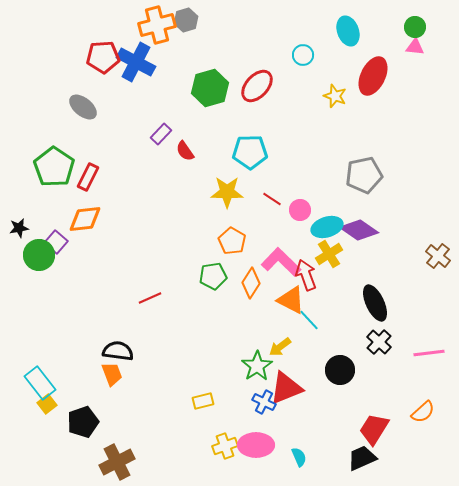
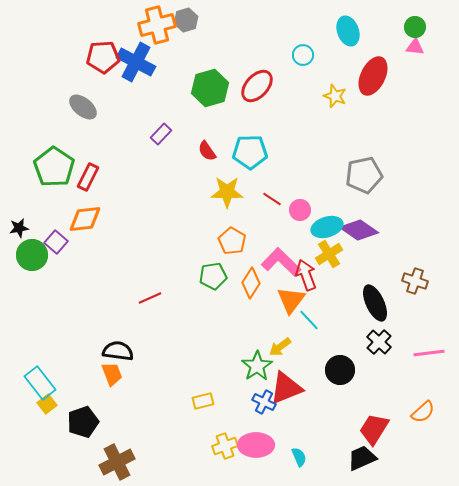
red semicircle at (185, 151): moved 22 px right
green circle at (39, 255): moved 7 px left
brown cross at (438, 256): moved 23 px left, 25 px down; rotated 20 degrees counterclockwise
orange triangle at (291, 300): rotated 40 degrees clockwise
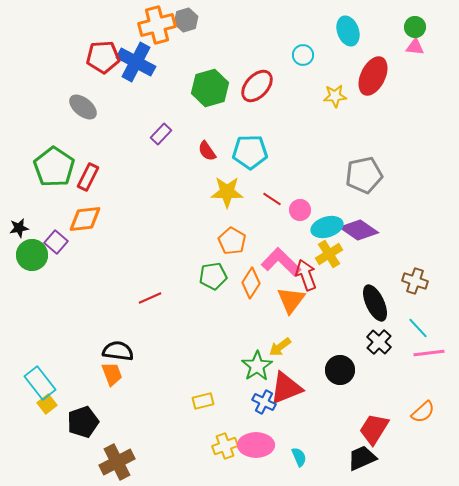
yellow star at (335, 96): rotated 25 degrees counterclockwise
cyan line at (309, 320): moved 109 px right, 8 px down
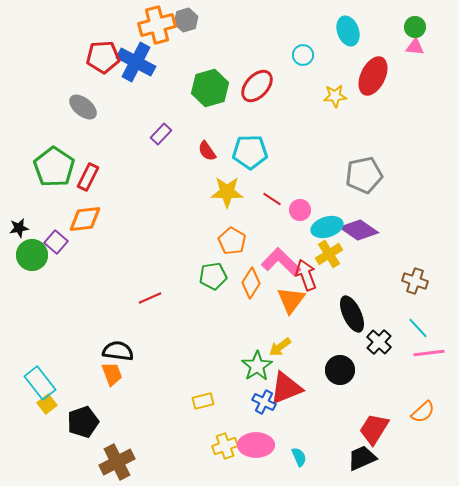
black ellipse at (375, 303): moved 23 px left, 11 px down
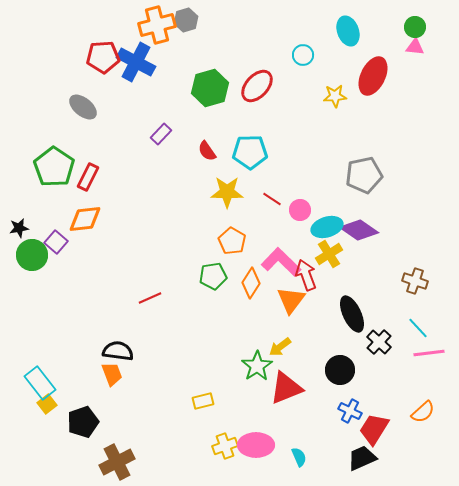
blue cross at (264, 402): moved 86 px right, 9 px down
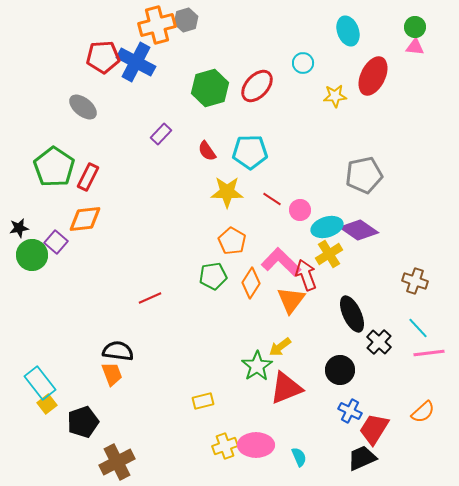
cyan circle at (303, 55): moved 8 px down
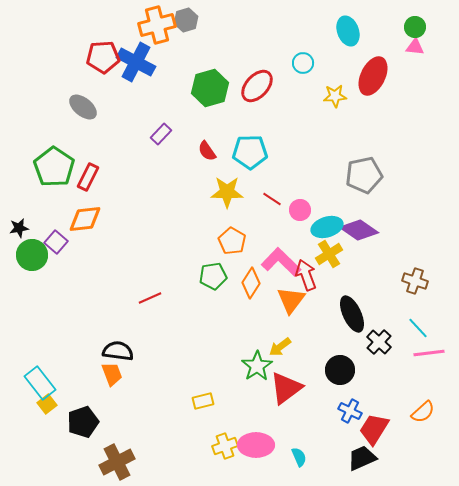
red triangle at (286, 388): rotated 15 degrees counterclockwise
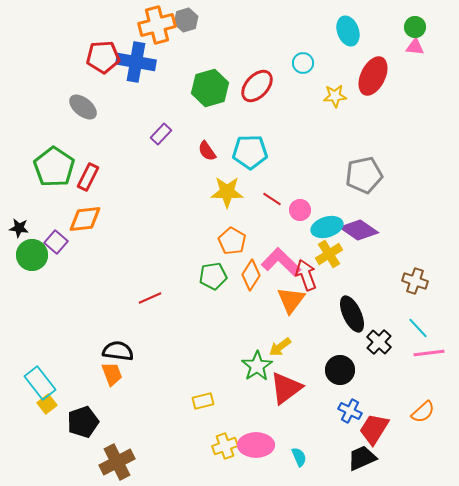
blue cross at (136, 62): rotated 18 degrees counterclockwise
black star at (19, 228): rotated 18 degrees clockwise
orange diamond at (251, 283): moved 8 px up
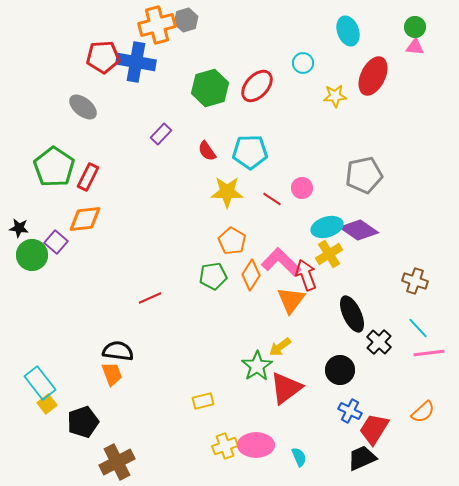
pink circle at (300, 210): moved 2 px right, 22 px up
